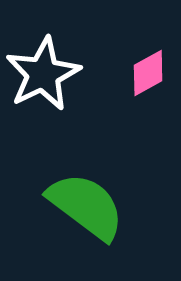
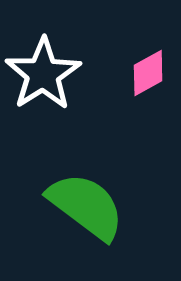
white star: rotated 6 degrees counterclockwise
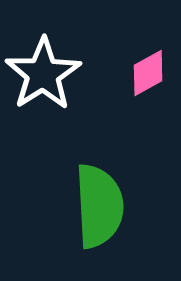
green semicircle: moved 13 px right; rotated 50 degrees clockwise
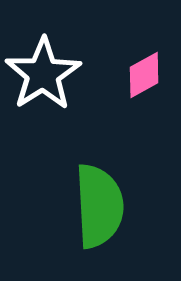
pink diamond: moved 4 px left, 2 px down
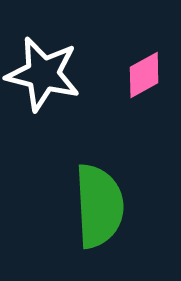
white star: rotated 26 degrees counterclockwise
